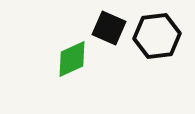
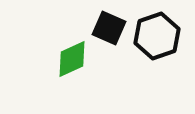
black hexagon: rotated 12 degrees counterclockwise
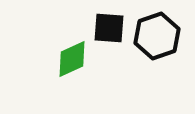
black square: rotated 20 degrees counterclockwise
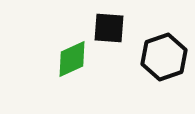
black hexagon: moved 7 px right, 21 px down
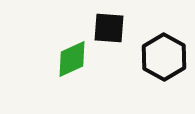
black hexagon: rotated 12 degrees counterclockwise
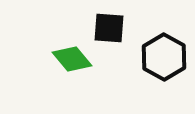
green diamond: rotated 75 degrees clockwise
